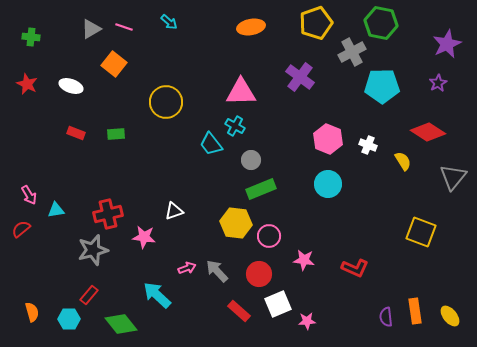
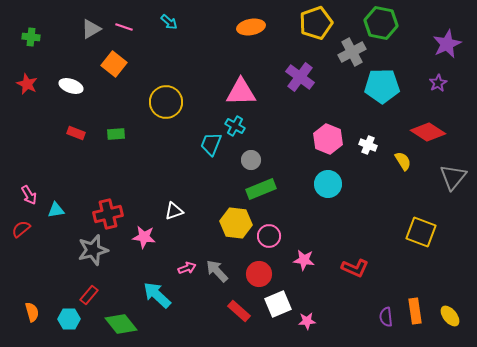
cyan trapezoid at (211, 144): rotated 60 degrees clockwise
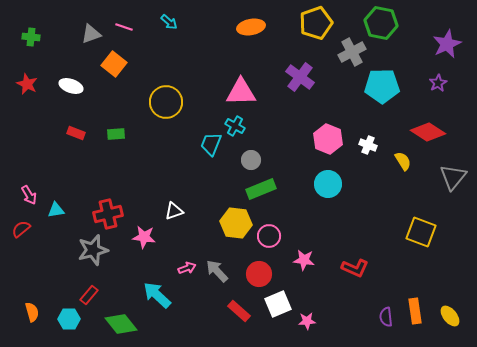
gray triangle at (91, 29): moved 5 px down; rotated 10 degrees clockwise
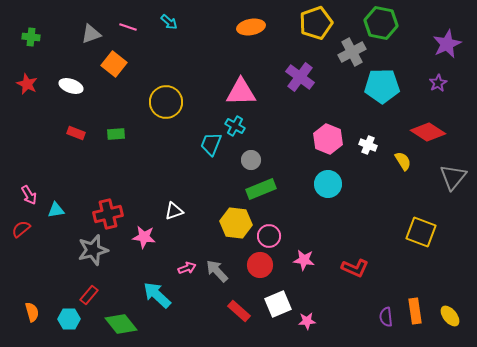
pink line at (124, 27): moved 4 px right
red circle at (259, 274): moved 1 px right, 9 px up
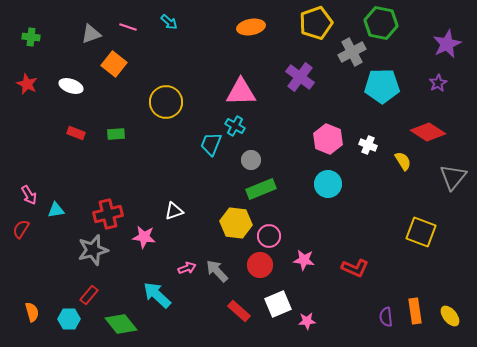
red semicircle at (21, 229): rotated 18 degrees counterclockwise
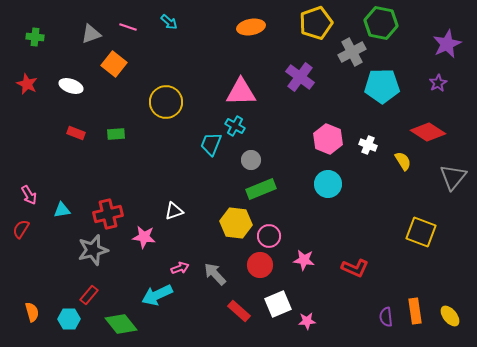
green cross at (31, 37): moved 4 px right
cyan triangle at (56, 210): moved 6 px right
pink arrow at (187, 268): moved 7 px left
gray arrow at (217, 271): moved 2 px left, 3 px down
cyan arrow at (157, 295): rotated 68 degrees counterclockwise
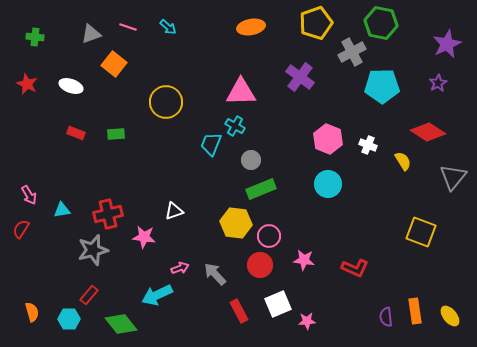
cyan arrow at (169, 22): moved 1 px left, 5 px down
red rectangle at (239, 311): rotated 20 degrees clockwise
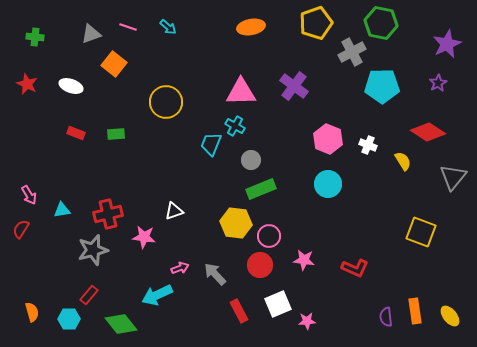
purple cross at (300, 77): moved 6 px left, 9 px down
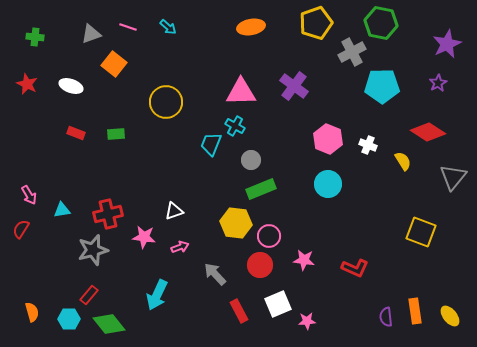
pink arrow at (180, 268): moved 21 px up
cyan arrow at (157, 295): rotated 40 degrees counterclockwise
green diamond at (121, 324): moved 12 px left
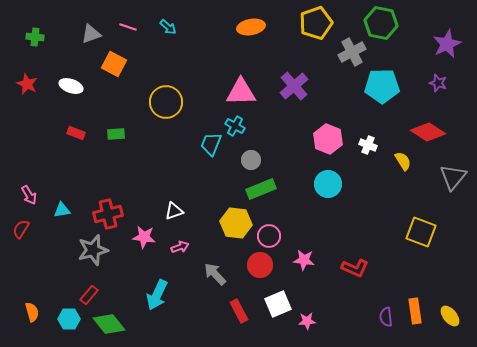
orange square at (114, 64): rotated 10 degrees counterclockwise
purple star at (438, 83): rotated 24 degrees counterclockwise
purple cross at (294, 86): rotated 12 degrees clockwise
